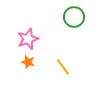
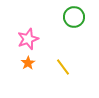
orange star: moved 1 px down; rotated 24 degrees clockwise
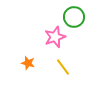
pink star: moved 27 px right, 2 px up
orange star: rotated 24 degrees counterclockwise
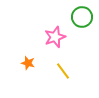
green circle: moved 8 px right
yellow line: moved 4 px down
